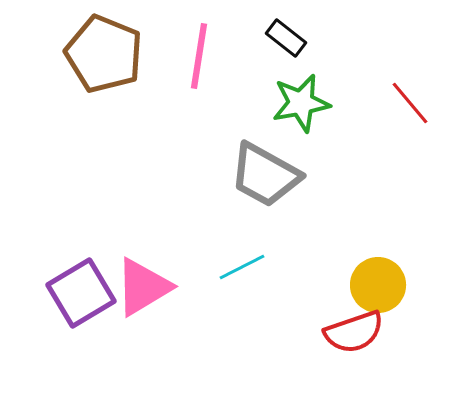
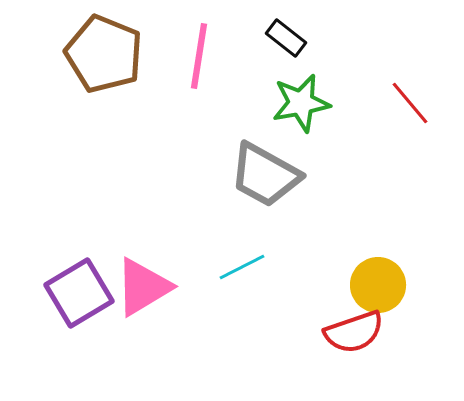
purple square: moved 2 px left
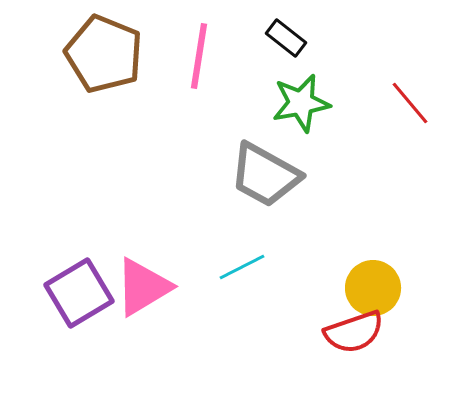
yellow circle: moved 5 px left, 3 px down
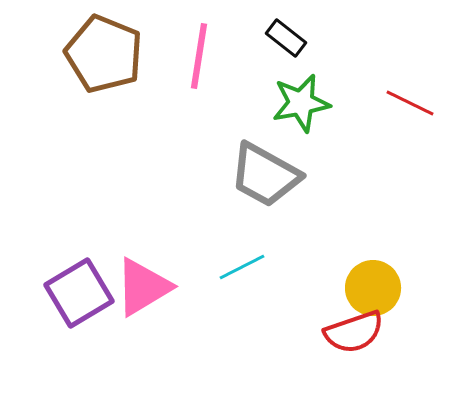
red line: rotated 24 degrees counterclockwise
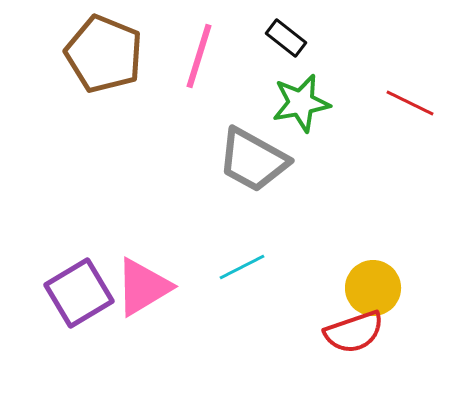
pink line: rotated 8 degrees clockwise
gray trapezoid: moved 12 px left, 15 px up
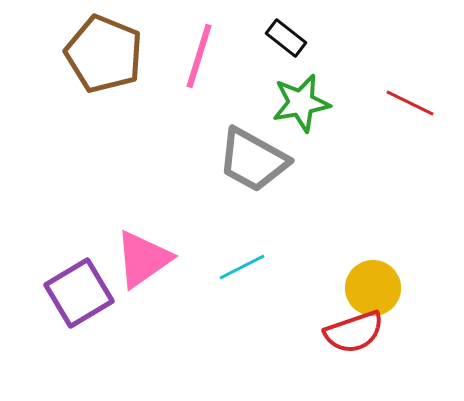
pink triangle: moved 28 px up; rotated 4 degrees counterclockwise
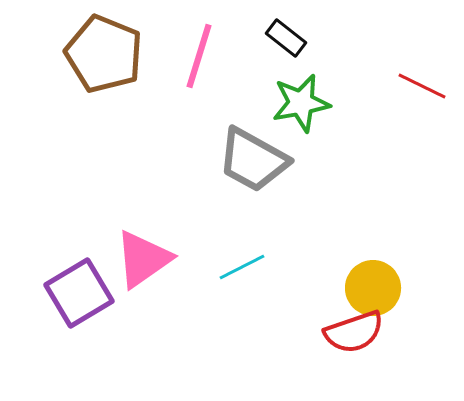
red line: moved 12 px right, 17 px up
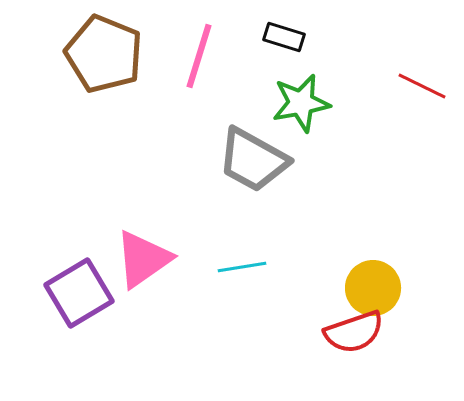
black rectangle: moved 2 px left, 1 px up; rotated 21 degrees counterclockwise
cyan line: rotated 18 degrees clockwise
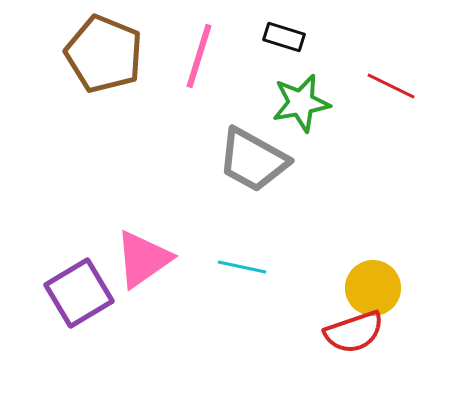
red line: moved 31 px left
cyan line: rotated 21 degrees clockwise
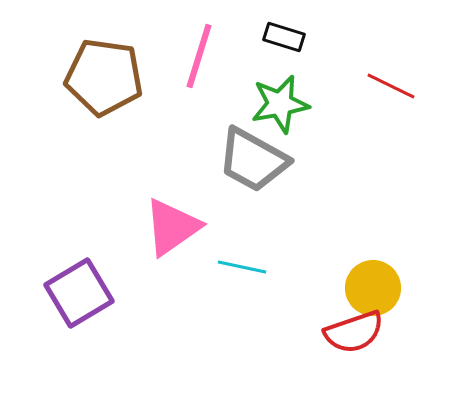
brown pentagon: moved 23 px down; rotated 14 degrees counterclockwise
green star: moved 21 px left, 1 px down
pink triangle: moved 29 px right, 32 px up
